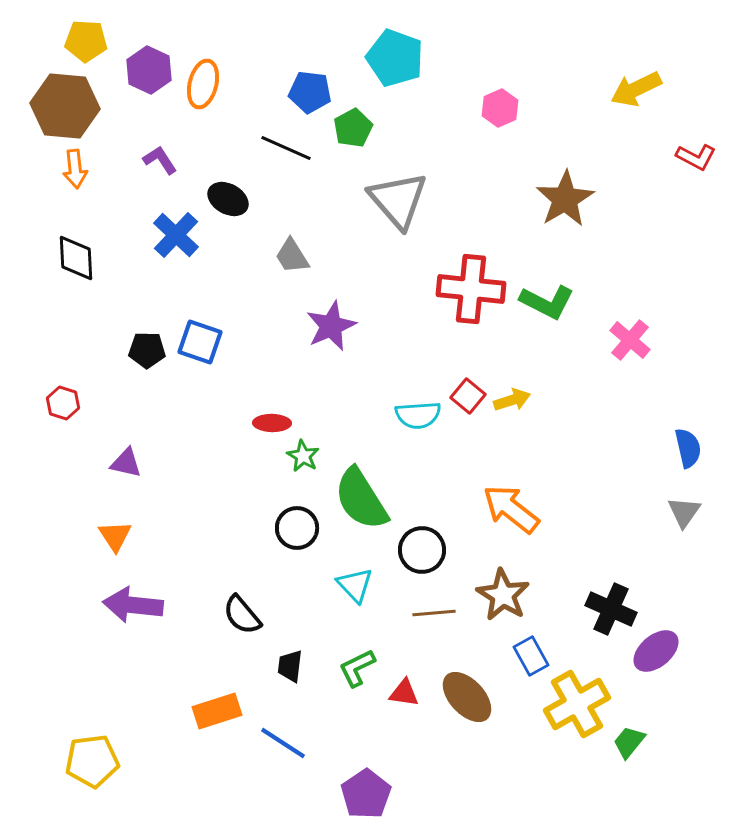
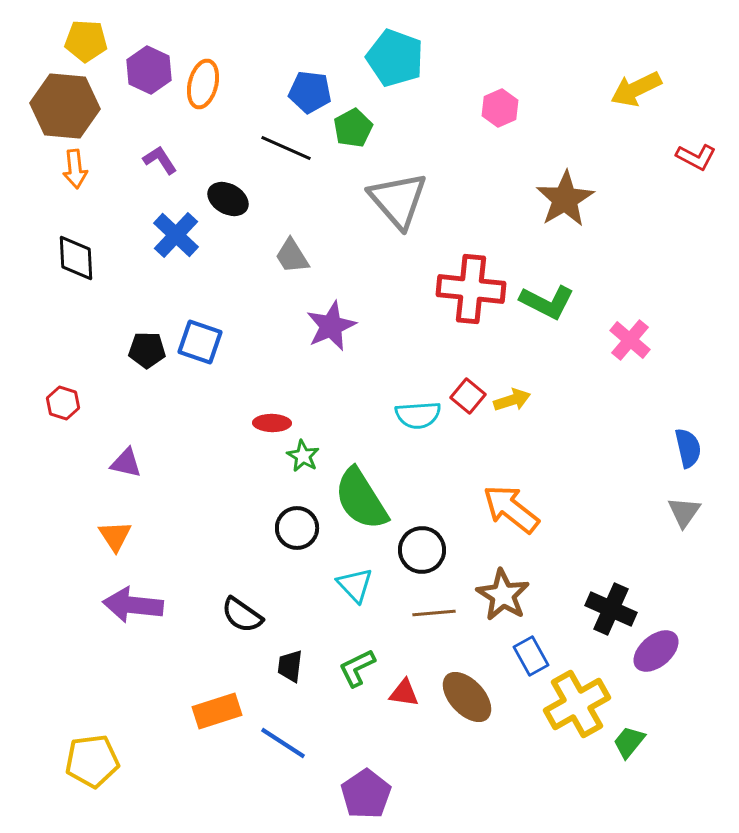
black semicircle at (242, 615): rotated 15 degrees counterclockwise
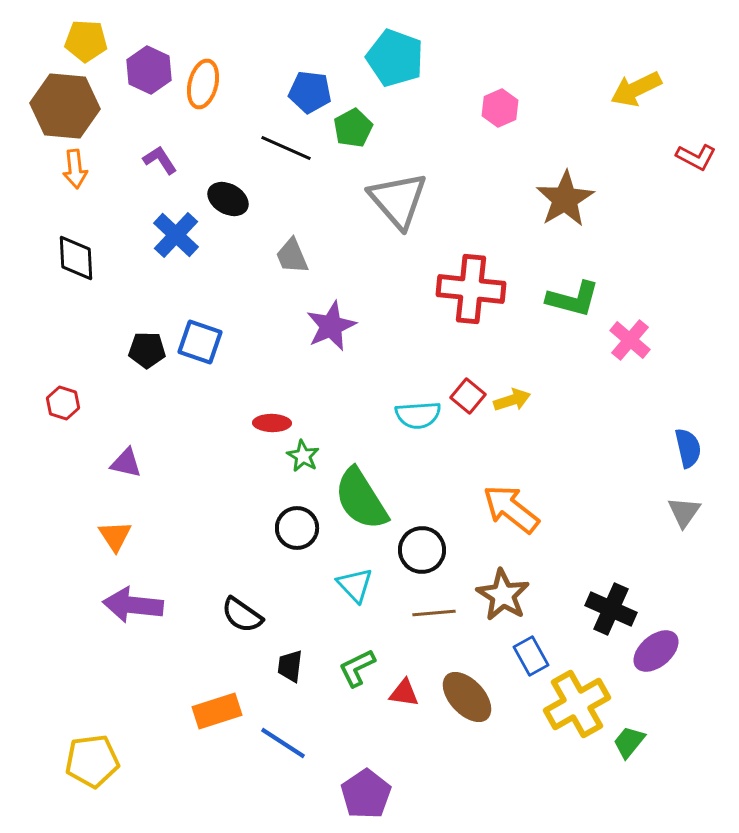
gray trapezoid at (292, 256): rotated 9 degrees clockwise
green L-shape at (547, 302): moved 26 px right, 3 px up; rotated 12 degrees counterclockwise
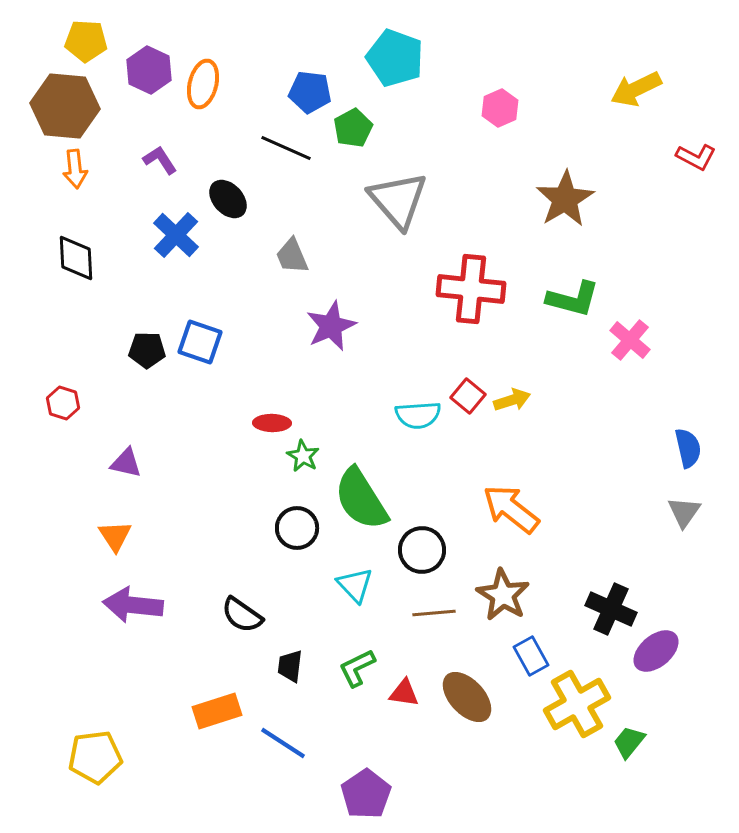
black ellipse at (228, 199): rotated 18 degrees clockwise
yellow pentagon at (92, 761): moved 3 px right, 4 px up
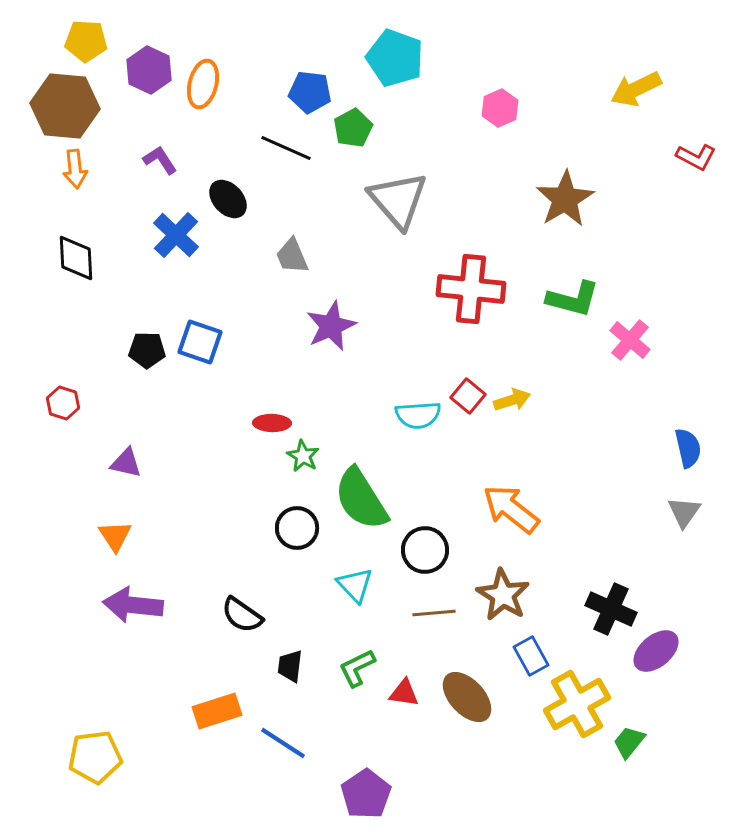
black circle at (422, 550): moved 3 px right
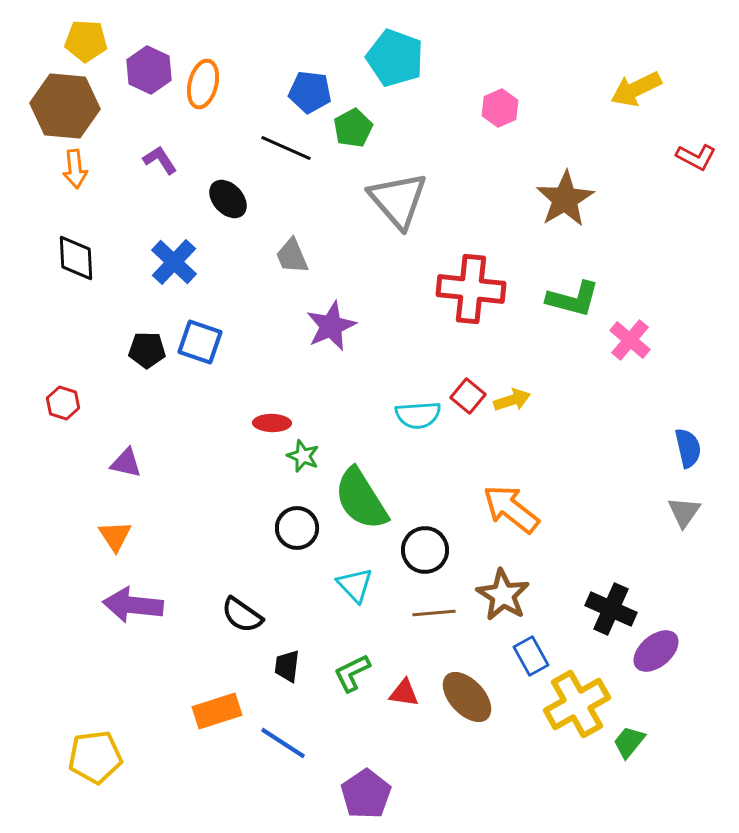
blue cross at (176, 235): moved 2 px left, 27 px down
green star at (303, 456): rotated 8 degrees counterclockwise
black trapezoid at (290, 666): moved 3 px left
green L-shape at (357, 668): moved 5 px left, 5 px down
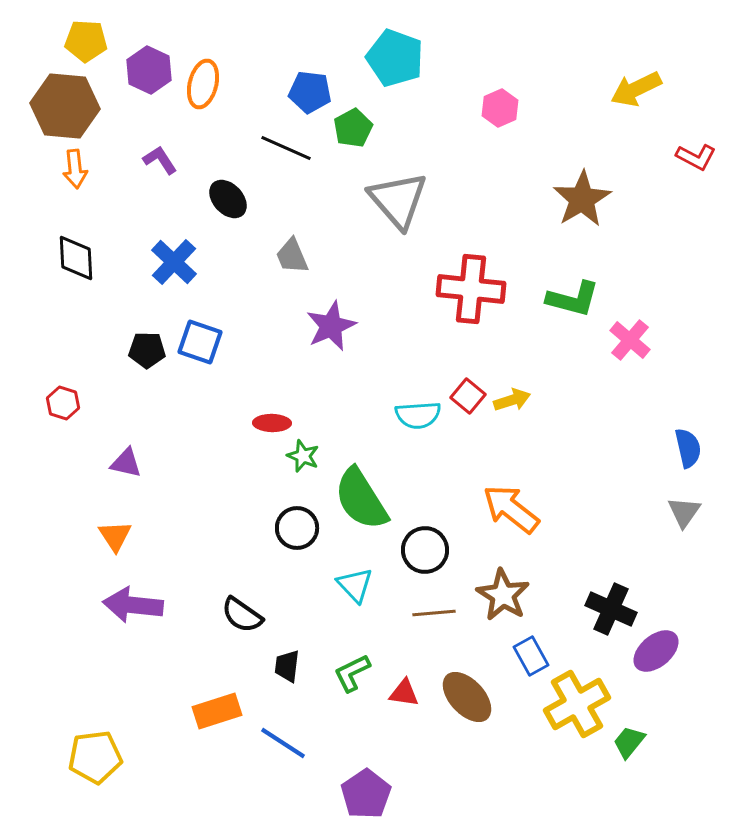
brown star at (565, 199): moved 17 px right
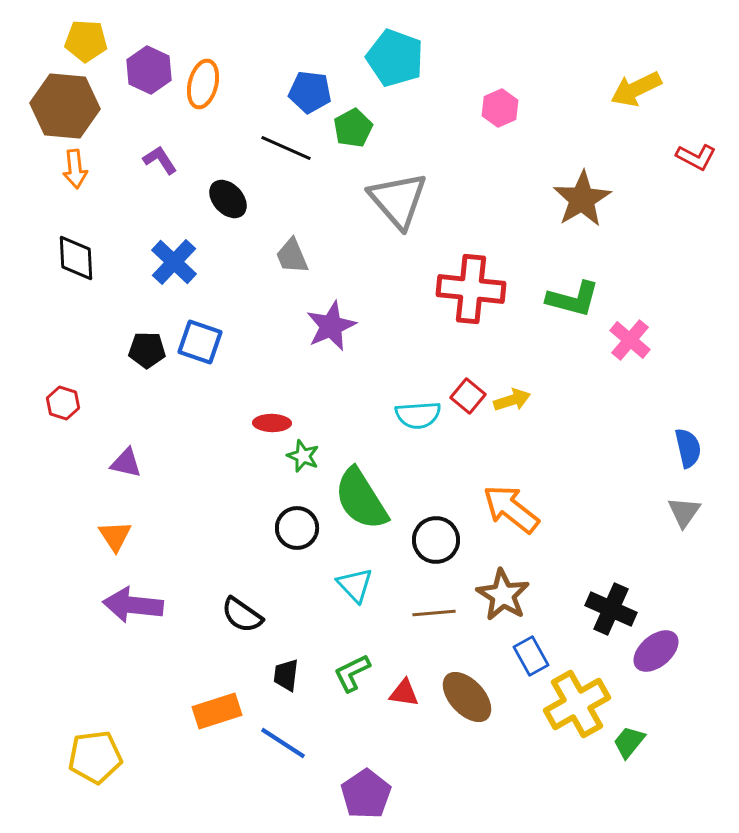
black circle at (425, 550): moved 11 px right, 10 px up
black trapezoid at (287, 666): moved 1 px left, 9 px down
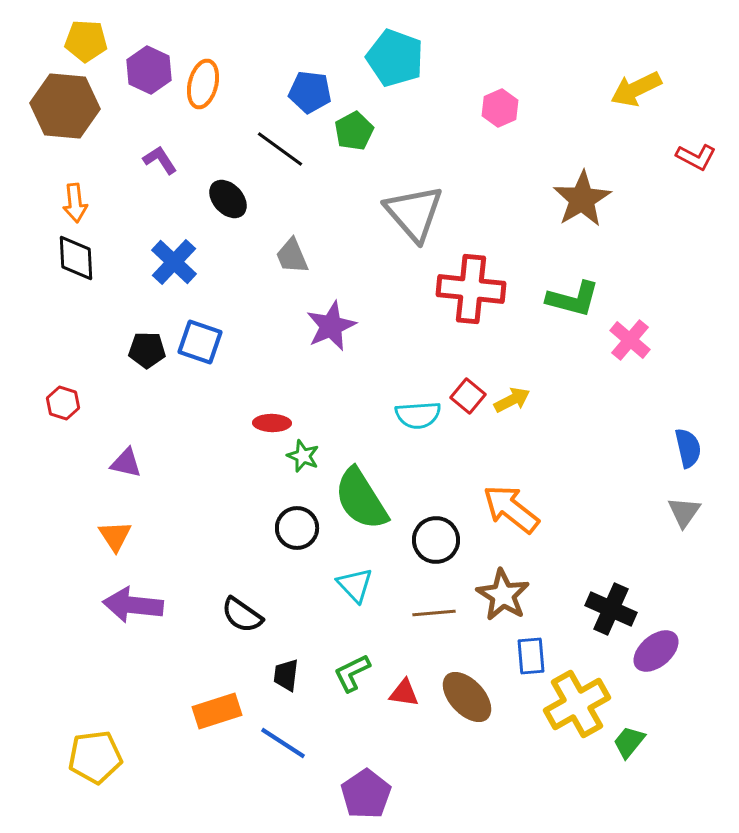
green pentagon at (353, 128): moved 1 px right, 3 px down
black line at (286, 148): moved 6 px left, 1 px down; rotated 12 degrees clockwise
orange arrow at (75, 169): moved 34 px down
gray triangle at (398, 200): moved 16 px right, 13 px down
yellow arrow at (512, 400): rotated 9 degrees counterclockwise
blue rectangle at (531, 656): rotated 24 degrees clockwise
